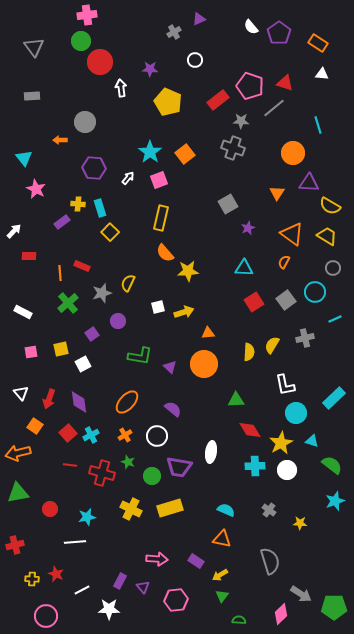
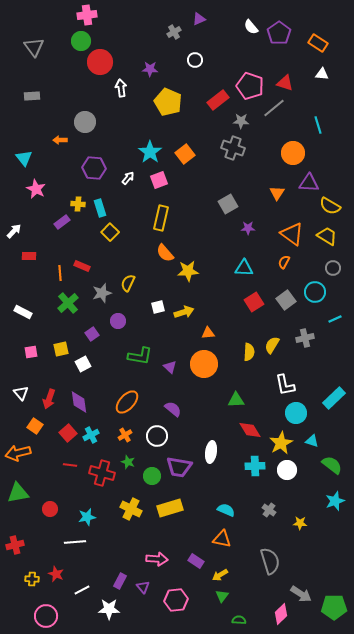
purple star at (248, 228): rotated 24 degrees clockwise
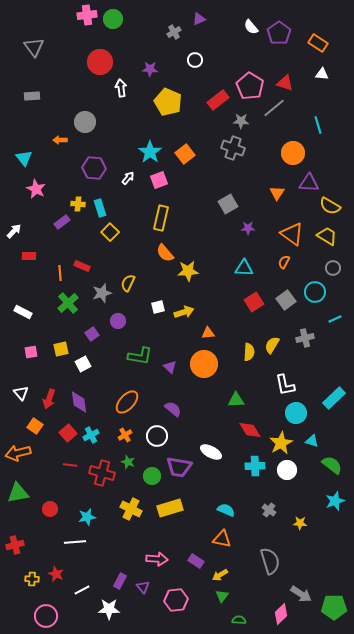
green circle at (81, 41): moved 32 px right, 22 px up
pink pentagon at (250, 86): rotated 12 degrees clockwise
white ellipse at (211, 452): rotated 70 degrees counterclockwise
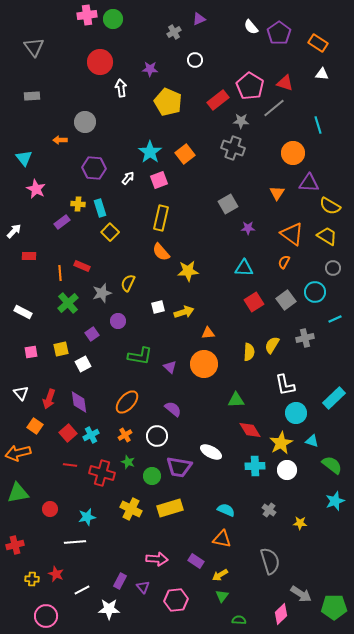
orange semicircle at (165, 253): moved 4 px left, 1 px up
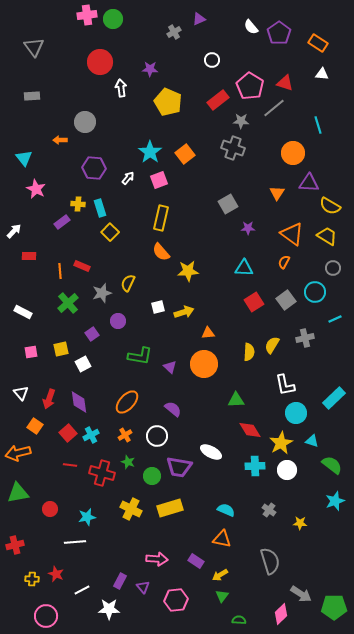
white circle at (195, 60): moved 17 px right
orange line at (60, 273): moved 2 px up
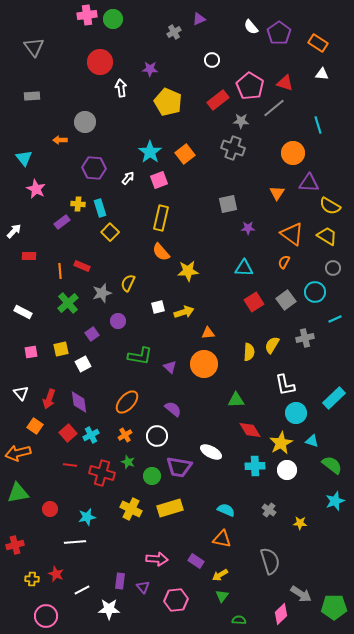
gray square at (228, 204): rotated 18 degrees clockwise
purple rectangle at (120, 581): rotated 21 degrees counterclockwise
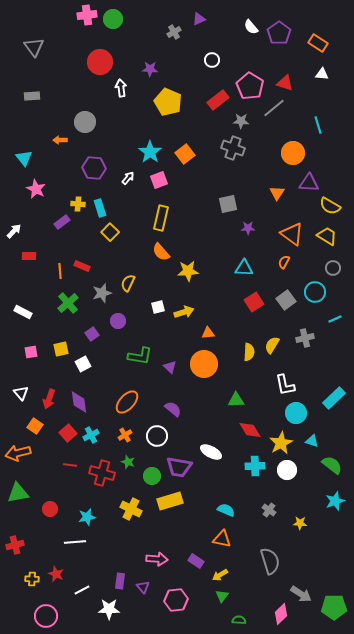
yellow rectangle at (170, 508): moved 7 px up
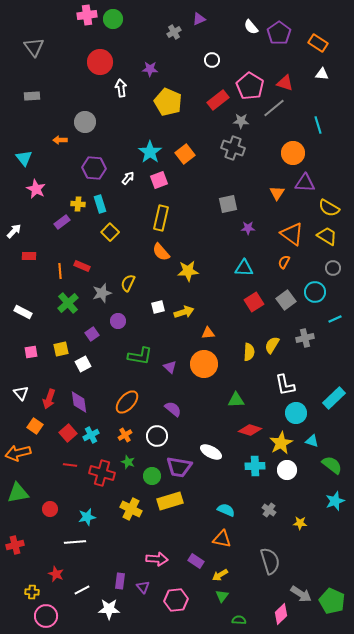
purple triangle at (309, 183): moved 4 px left
yellow semicircle at (330, 206): moved 1 px left, 2 px down
cyan rectangle at (100, 208): moved 4 px up
red diamond at (250, 430): rotated 40 degrees counterclockwise
yellow cross at (32, 579): moved 13 px down
green pentagon at (334, 607): moved 2 px left, 6 px up; rotated 25 degrees clockwise
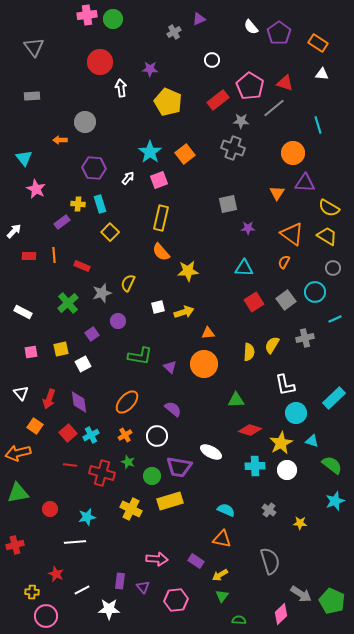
orange line at (60, 271): moved 6 px left, 16 px up
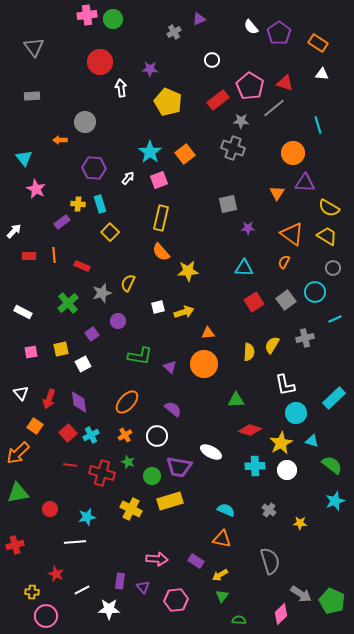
orange arrow at (18, 453): rotated 30 degrees counterclockwise
